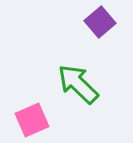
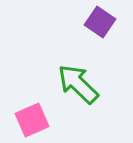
purple square: rotated 16 degrees counterclockwise
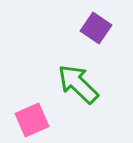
purple square: moved 4 px left, 6 px down
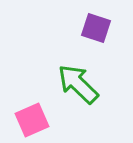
purple square: rotated 16 degrees counterclockwise
